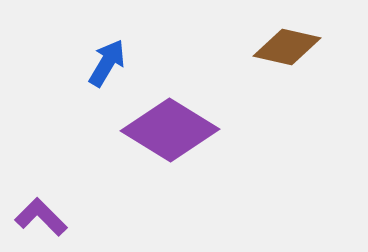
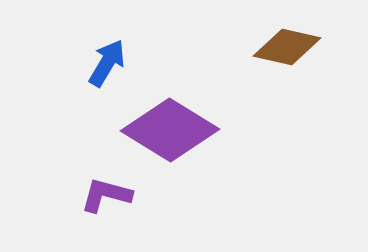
purple L-shape: moved 65 px right, 22 px up; rotated 30 degrees counterclockwise
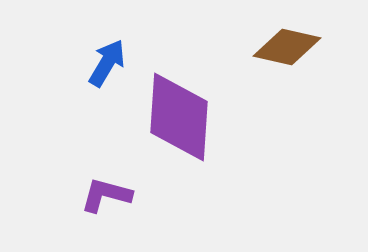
purple diamond: moved 9 px right, 13 px up; rotated 62 degrees clockwise
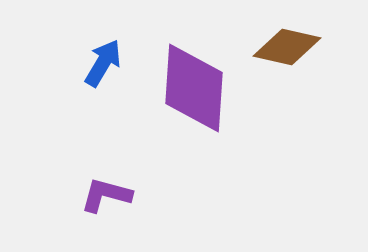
blue arrow: moved 4 px left
purple diamond: moved 15 px right, 29 px up
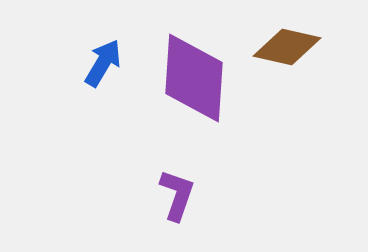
purple diamond: moved 10 px up
purple L-shape: moved 71 px right; rotated 94 degrees clockwise
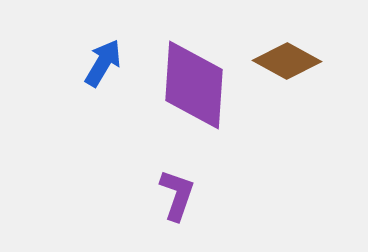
brown diamond: moved 14 px down; rotated 16 degrees clockwise
purple diamond: moved 7 px down
